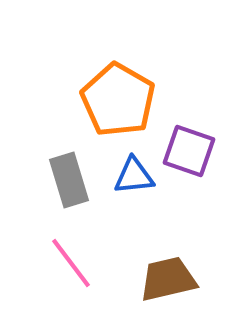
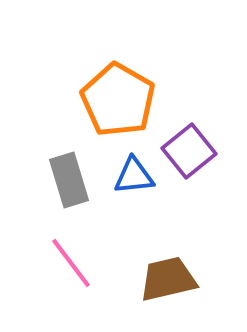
purple square: rotated 32 degrees clockwise
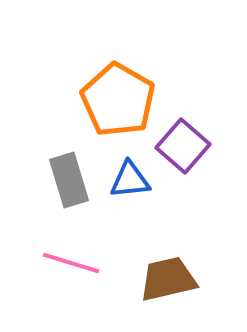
purple square: moved 6 px left, 5 px up; rotated 10 degrees counterclockwise
blue triangle: moved 4 px left, 4 px down
pink line: rotated 36 degrees counterclockwise
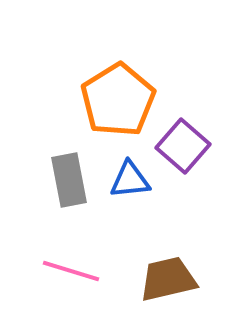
orange pentagon: rotated 10 degrees clockwise
gray rectangle: rotated 6 degrees clockwise
pink line: moved 8 px down
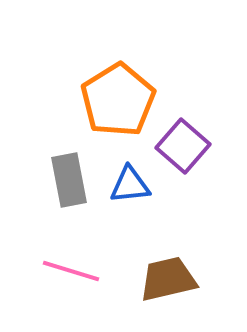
blue triangle: moved 5 px down
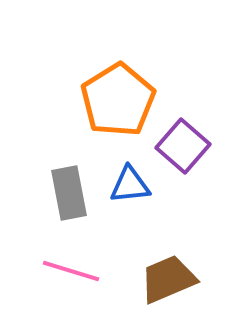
gray rectangle: moved 13 px down
brown trapezoid: rotated 10 degrees counterclockwise
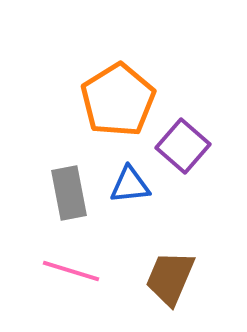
brown trapezoid: moved 2 px right, 1 px up; rotated 44 degrees counterclockwise
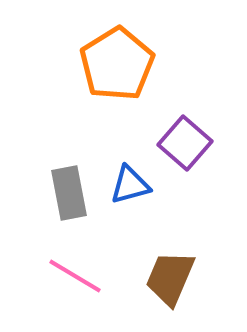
orange pentagon: moved 1 px left, 36 px up
purple square: moved 2 px right, 3 px up
blue triangle: rotated 9 degrees counterclockwise
pink line: moved 4 px right, 5 px down; rotated 14 degrees clockwise
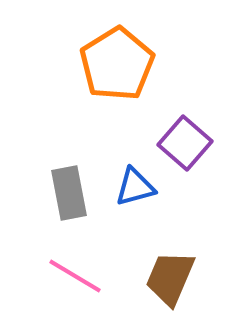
blue triangle: moved 5 px right, 2 px down
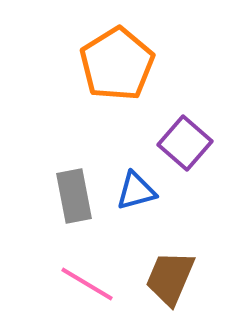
blue triangle: moved 1 px right, 4 px down
gray rectangle: moved 5 px right, 3 px down
pink line: moved 12 px right, 8 px down
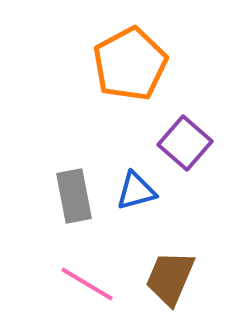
orange pentagon: moved 13 px right; rotated 4 degrees clockwise
